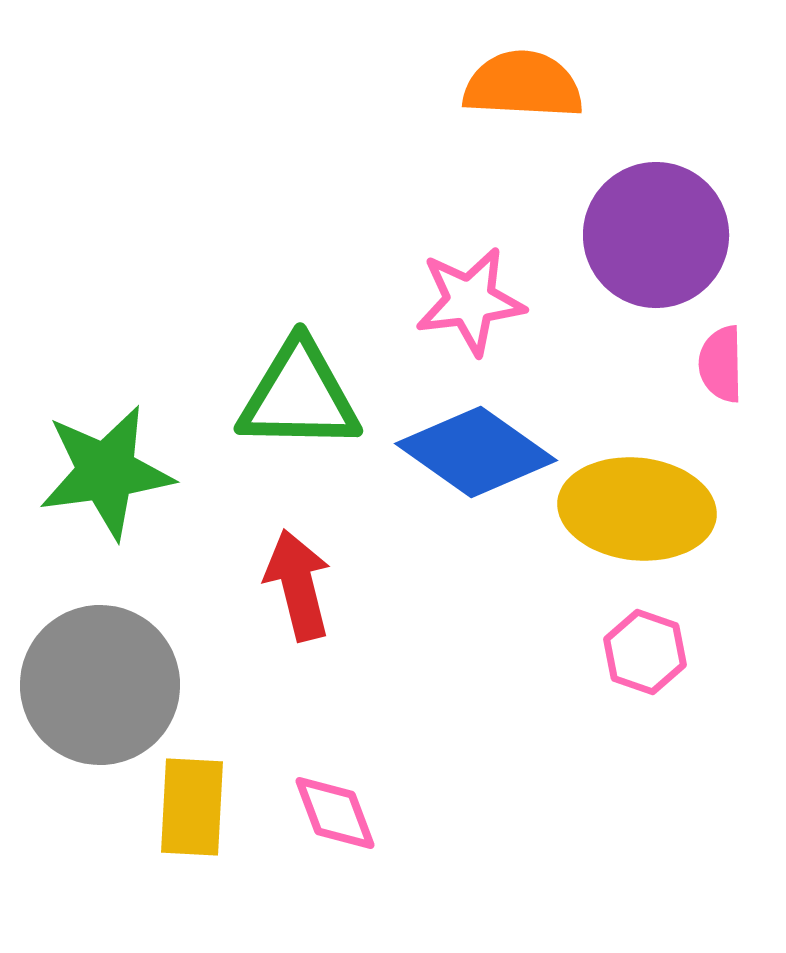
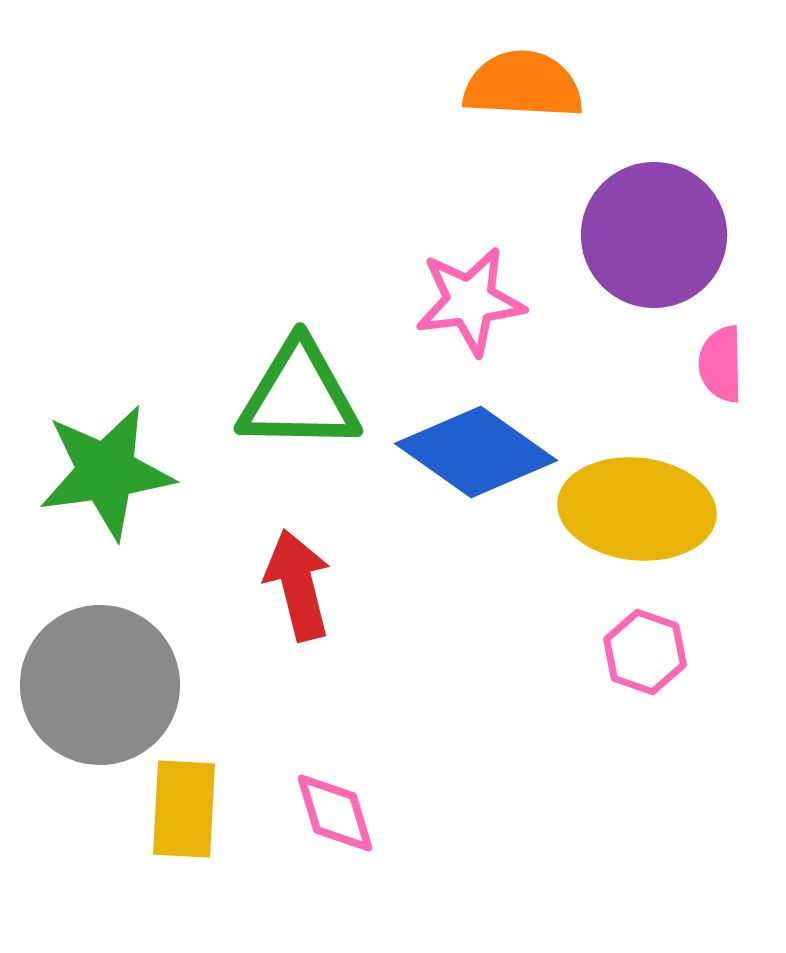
purple circle: moved 2 px left
yellow rectangle: moved 8 px left, 2 px down
pink diamond: rotated 4 degrees clockwise
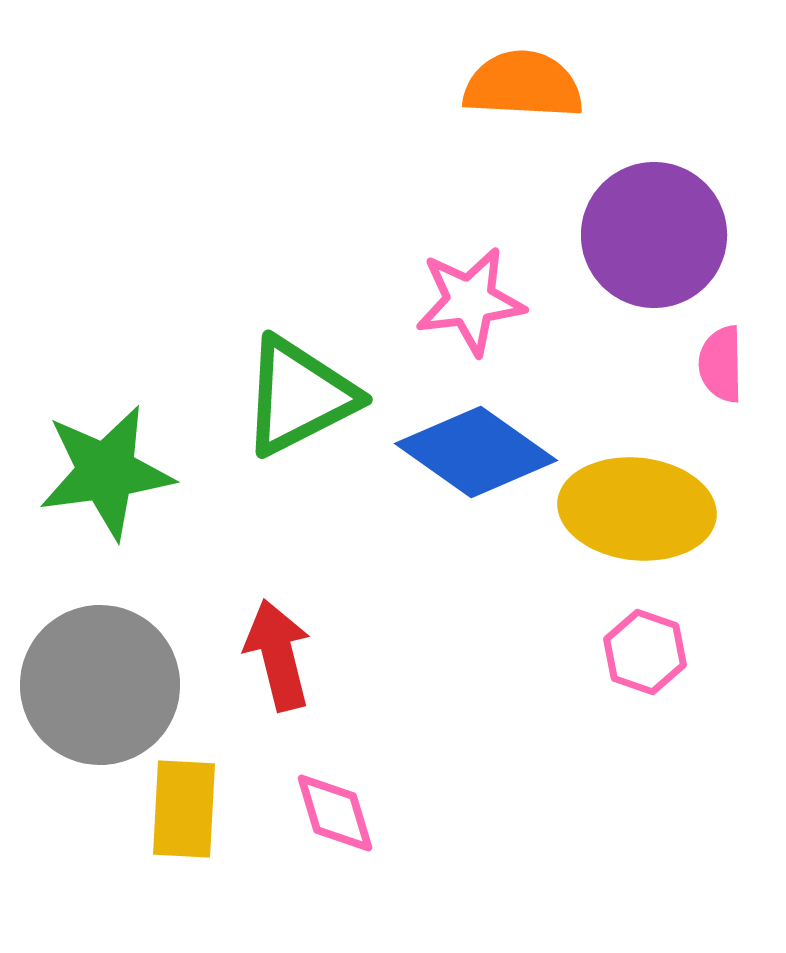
green triangle: rotated 28 degrees counterclockwise
red arrow: moved 20 px left, 70 px down
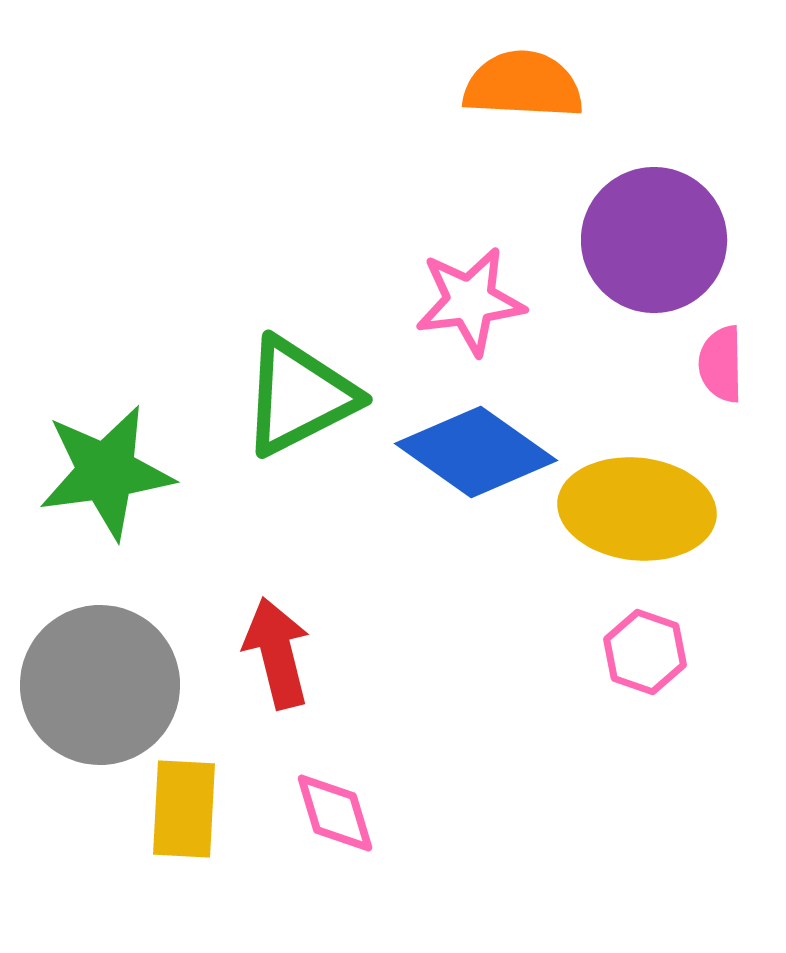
purple circle: moved 5 px down
red arrow: moved 1 px left, 2 px up
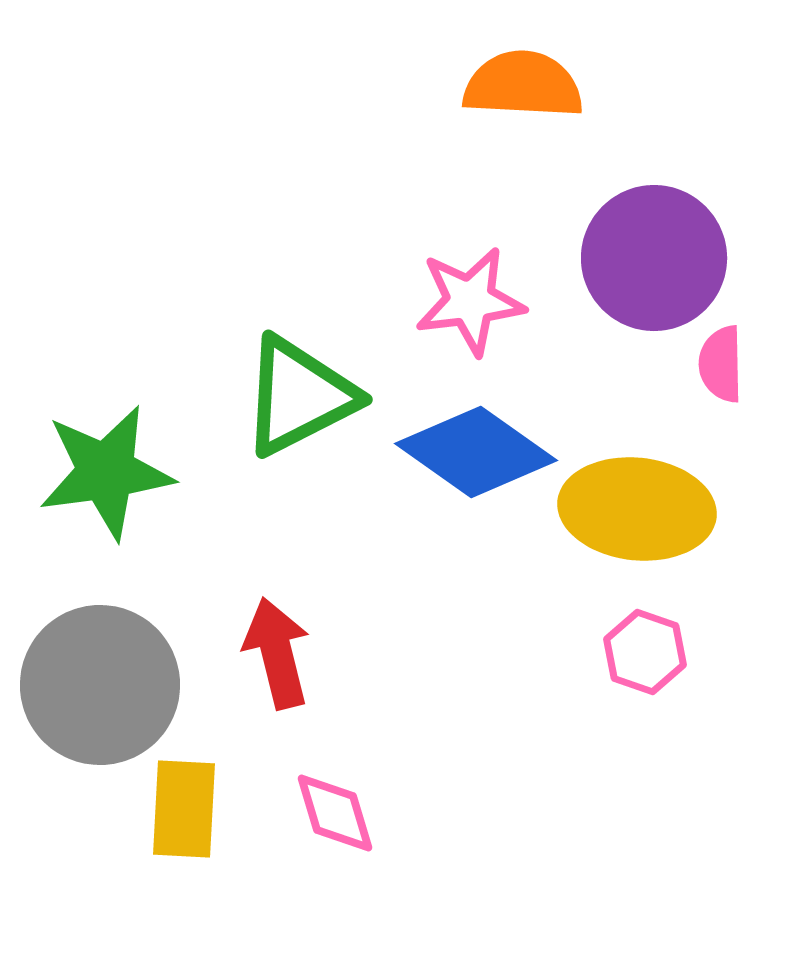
purple circle: moved 18 px down
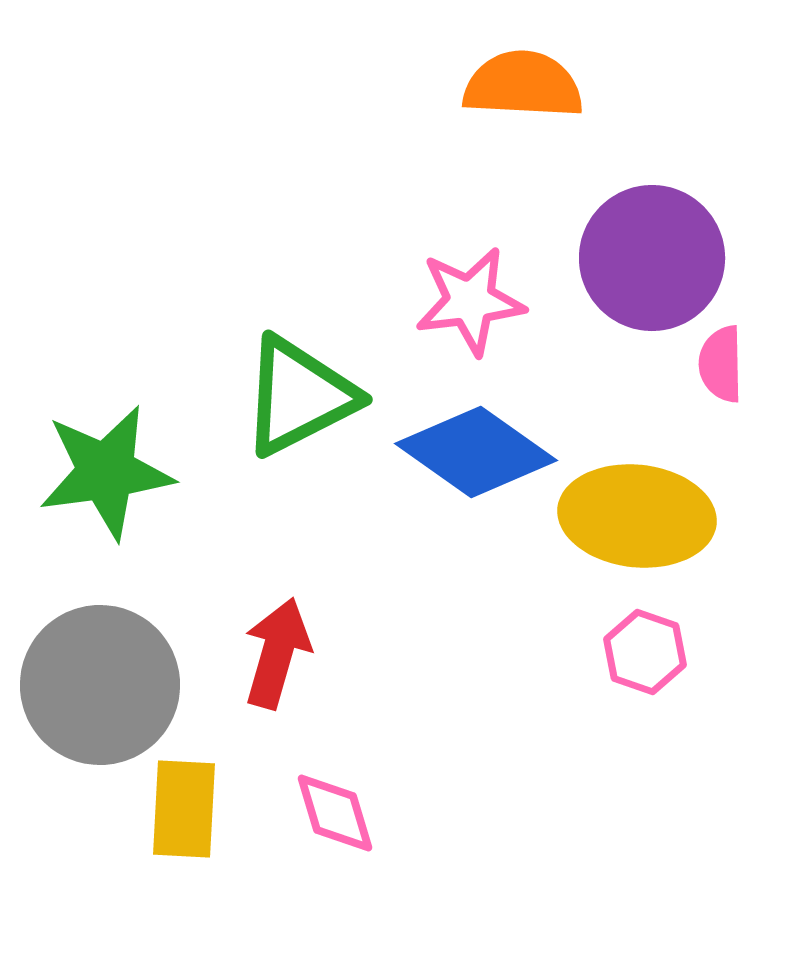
purple circle: moved 2 px left
yellow ellipse: moved 7 px down
red arrow: rotated 30 degrees clockwise
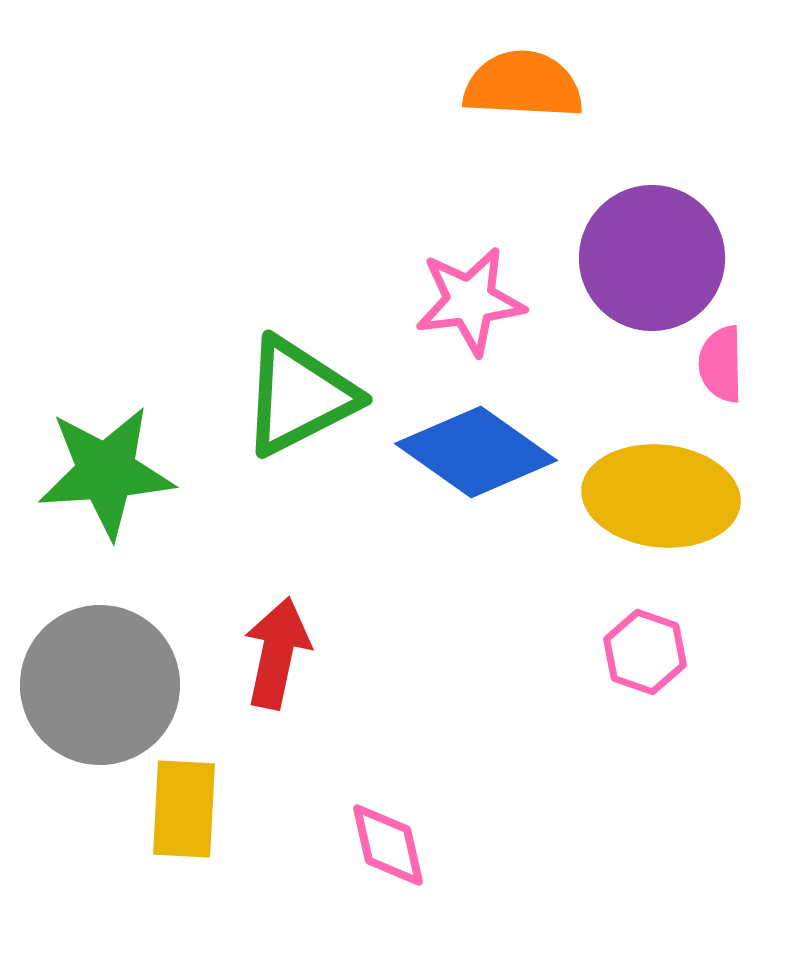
green star: rotated 4 degrees clockwise
yellow ellipse: moved 24 px right, 20 px up
red arrow: rotated 4 degrees counterclockwise
pink diamond: moved 53 px right, 32 px down; rotated 4 degrees clockwise
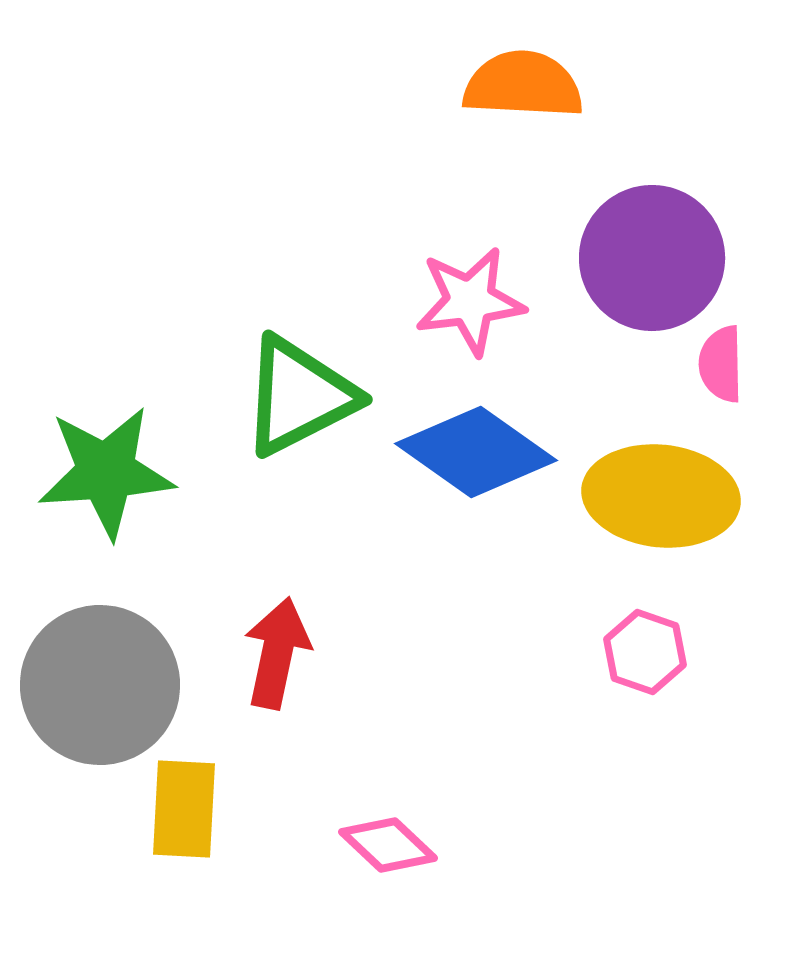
pink diamond: rotated 34 degrees counterclockwise
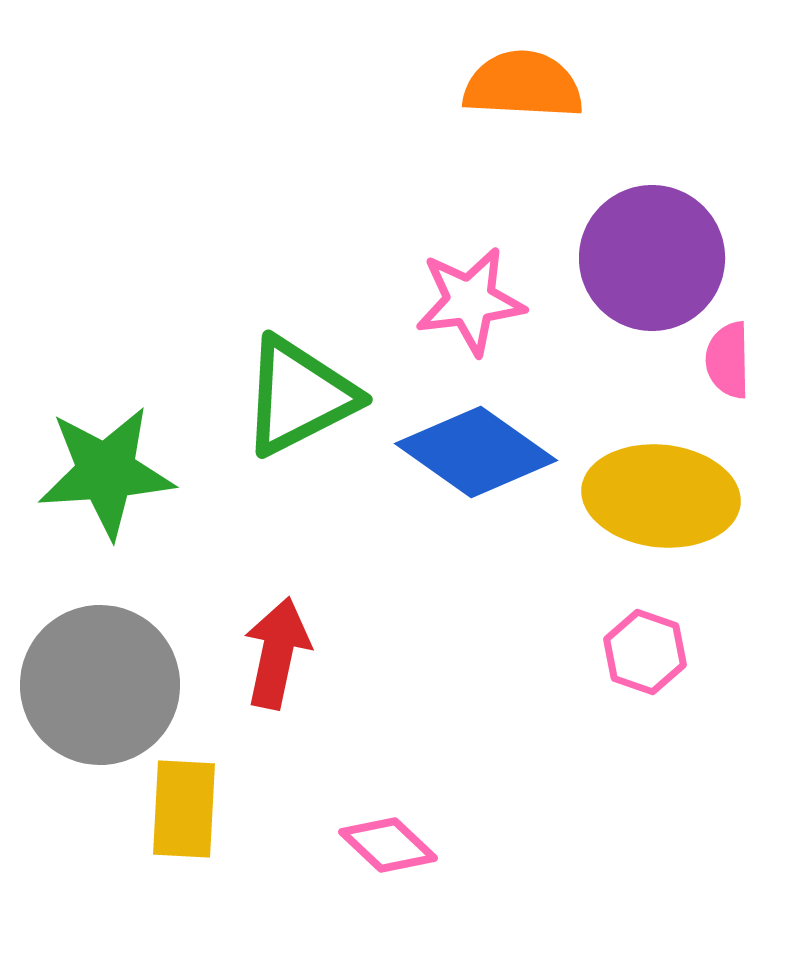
pink semicircle: moved 7 px right, 4 px up
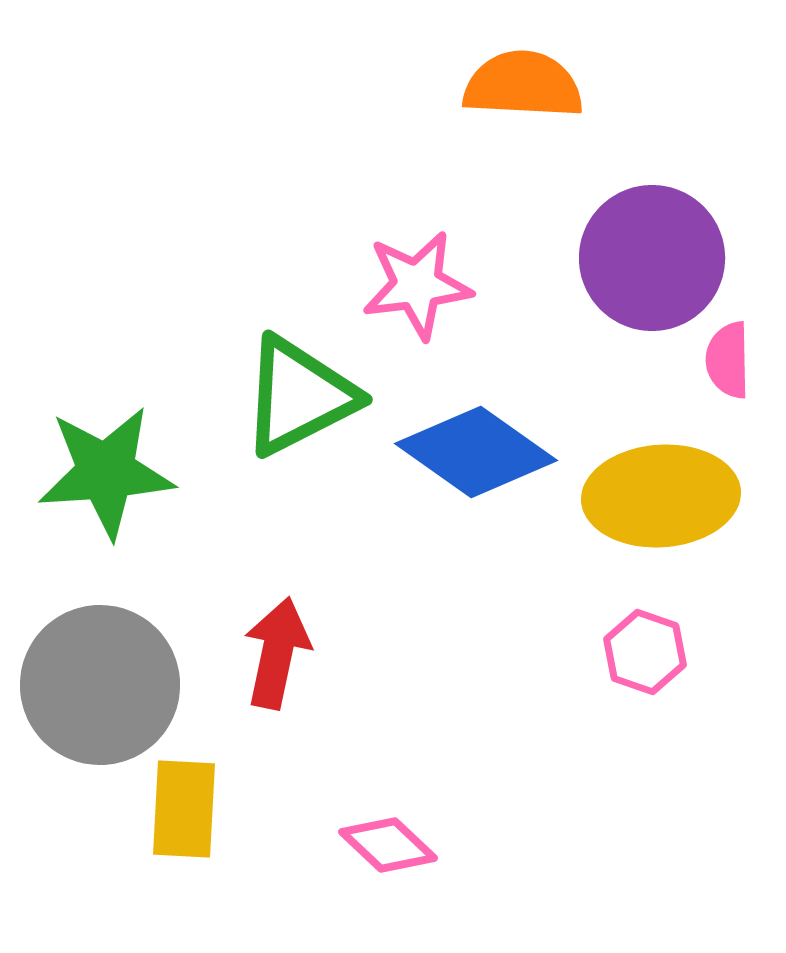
pink star: moved 53 px left, 16 px up
yellow ellipse: rotated 10 degrees counterclockwise
